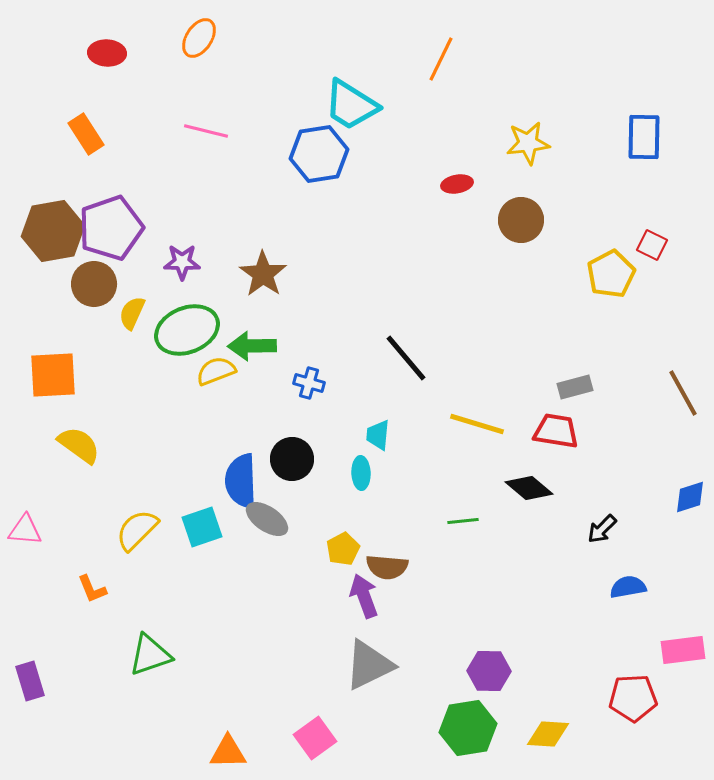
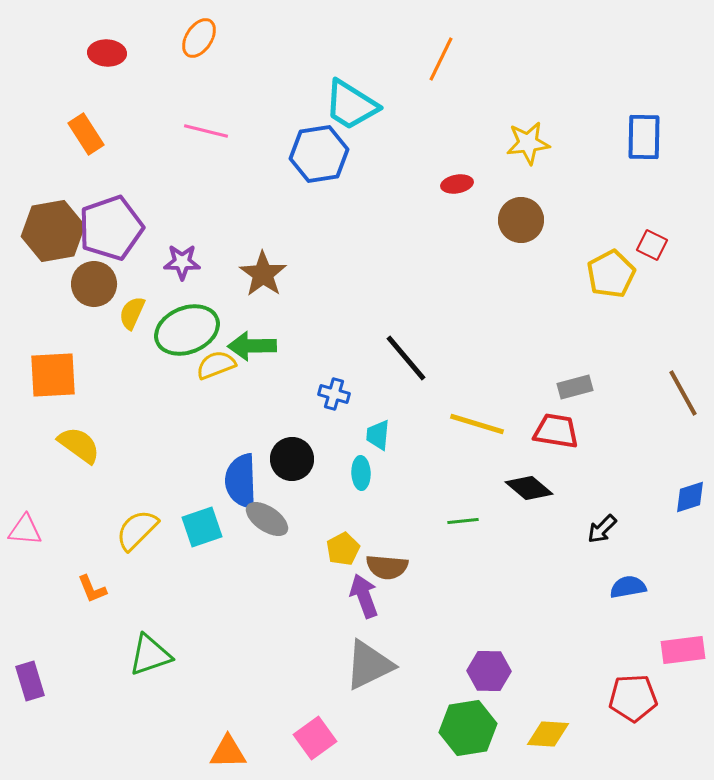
yellow semicircle at (216, 371): moved 6 px up
blue cross at (309, 383): moved 25 px right, 11 px down
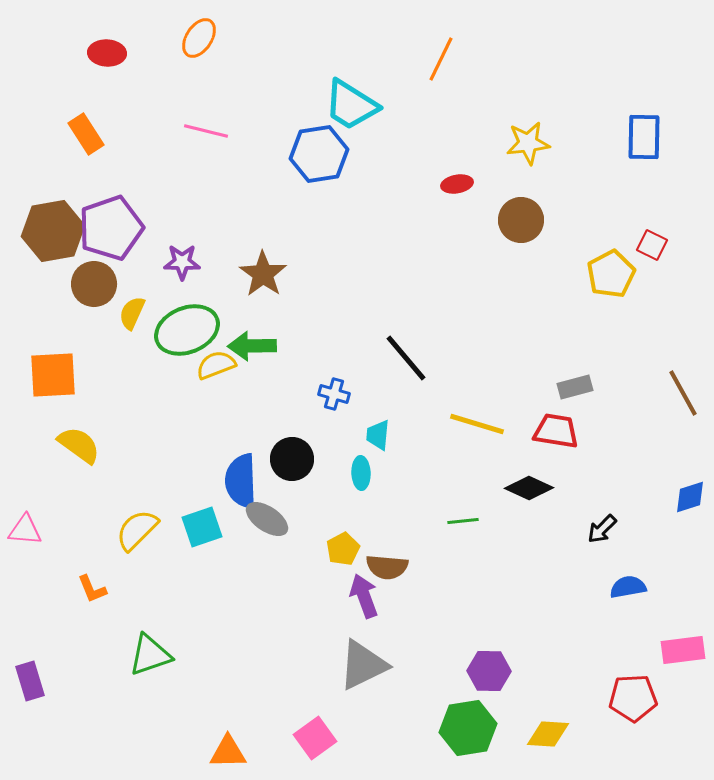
black diamond at (529, 488): rotated 15 degrees counterclockwise
gray triangle at (369, 665): moved 6 px left
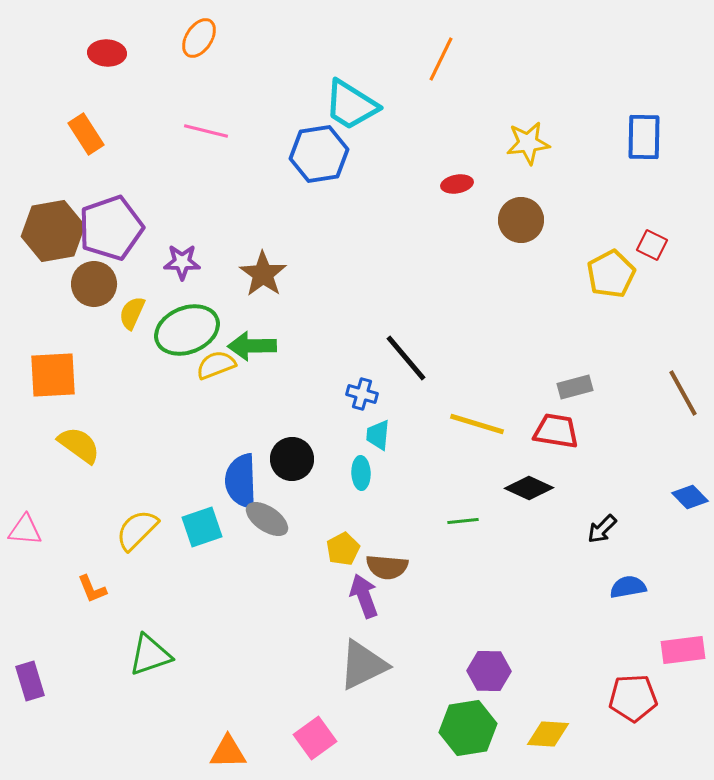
blue cross at (334, 394): moved 28 px right
blue diamond at (690, 497): rotated 63 degrees clockwise
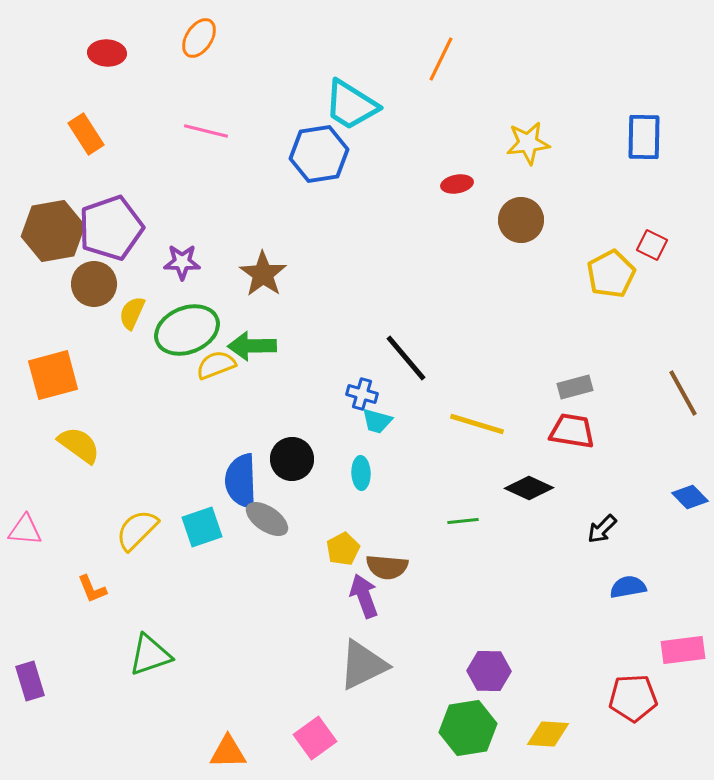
orange square at (53, 375): rotated 12 degrees counterclockwise
red trapezoid at (556, 431): moved 16 px right
cyan trapezoid at (378, 435): moved 1 px left, 14 px up; rotated 80 degrees counterclockwise
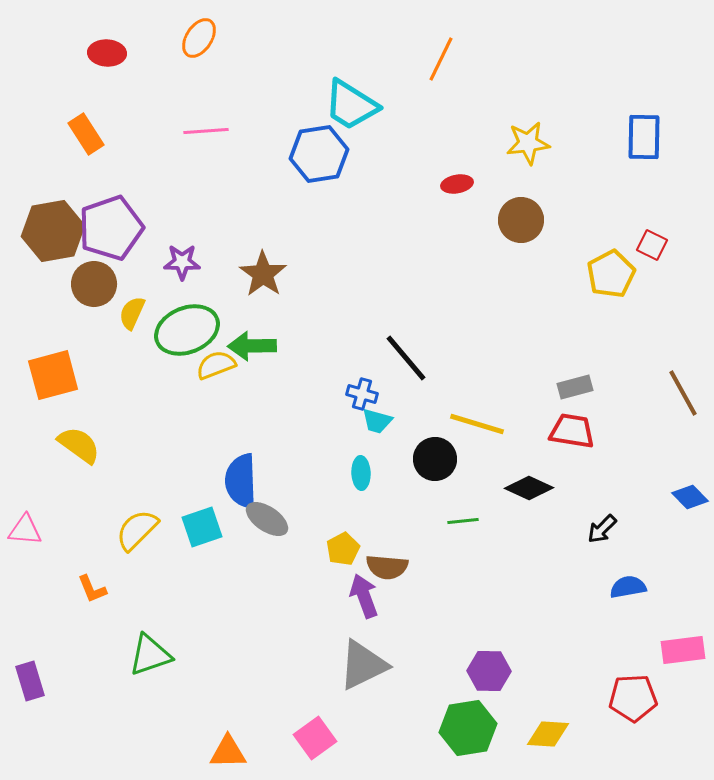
pink line at (206, 131): rotated 18 degrees counterclockwise
black circle at (292, 459): moved 143 px right
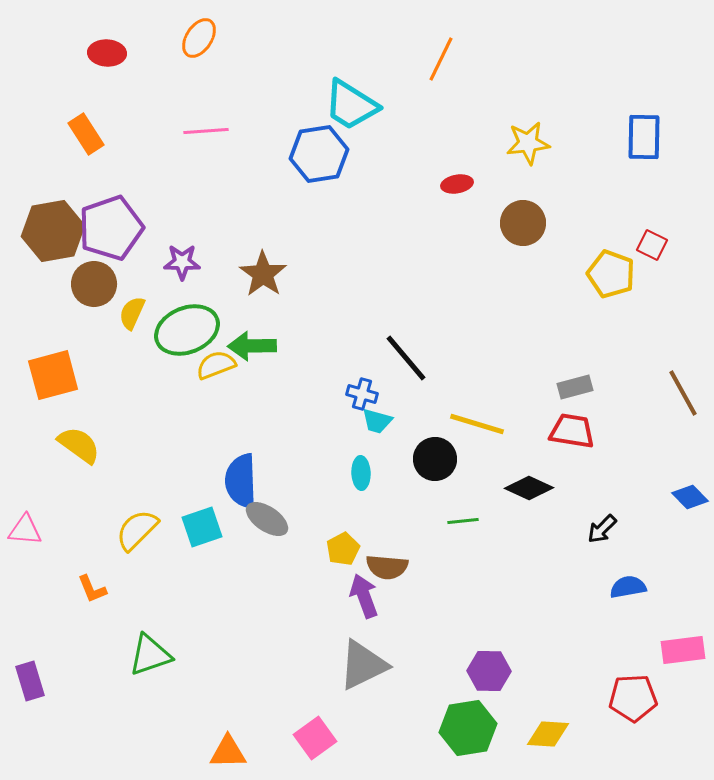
brown circle at (521, 220): moved 2 px right, 3 px down
yellow pentagon at (611, 274): rotated 24 degrees counterclockwise
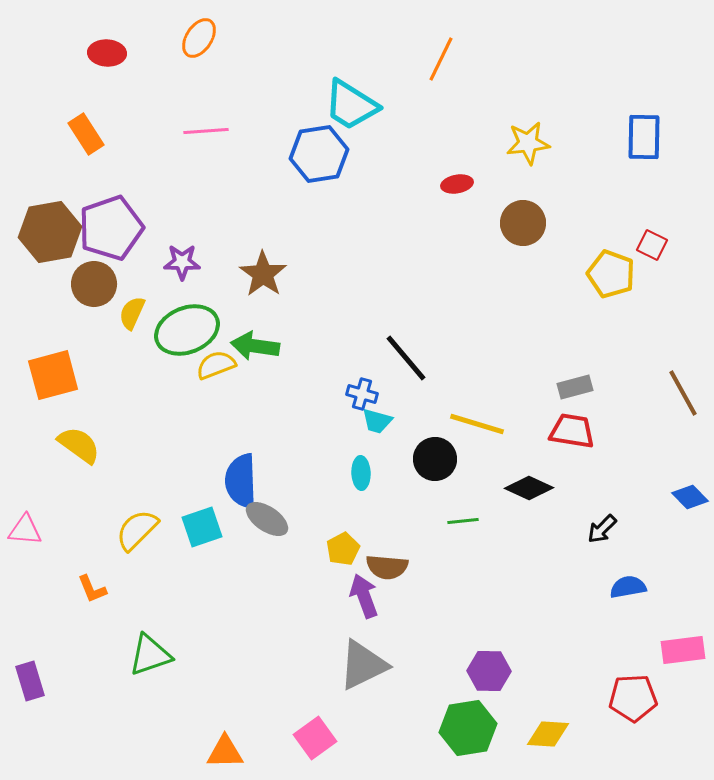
brown hexagon at (53, 231): moved 3 px left, 1 px down
green arrow at (252, 346): moved 3 px right; rotated 9 degrees clockwise
orange triangle at (228, 752): moved 3 px left
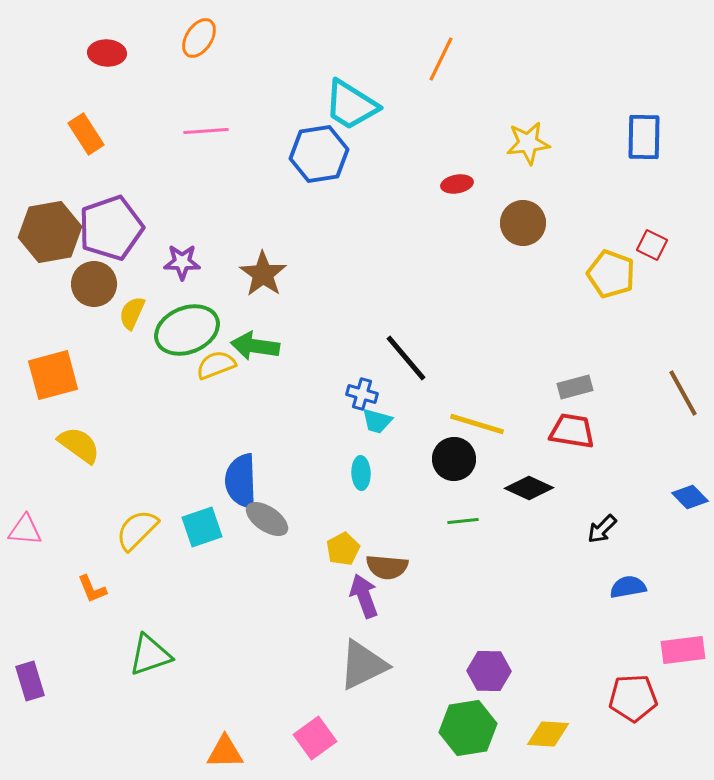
black circle at (435, 459): moved 19 px right
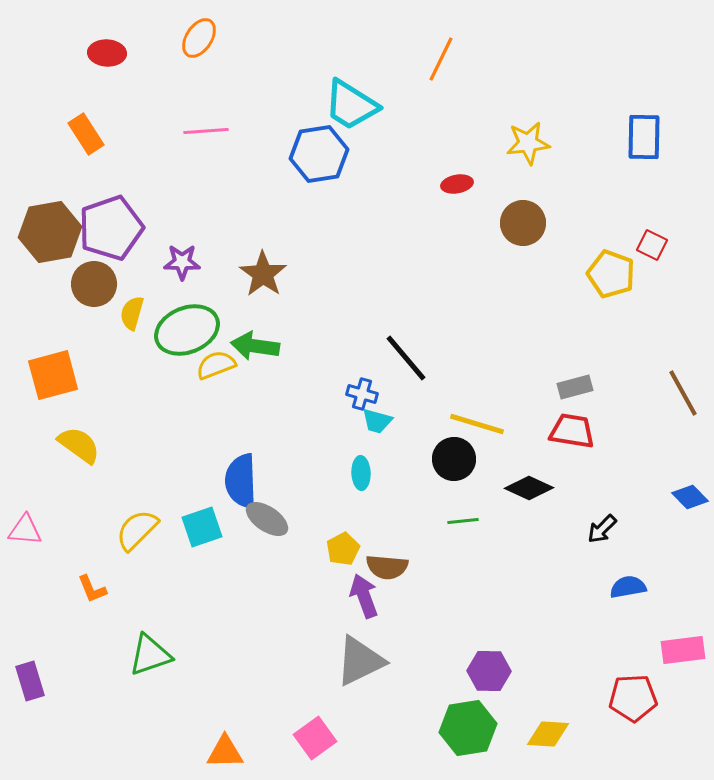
yellow semicircle at (132, 313): rotated 8 degrees counterclockwise
gray triangle at (363, 665): moved 3 px left, 4 px up
